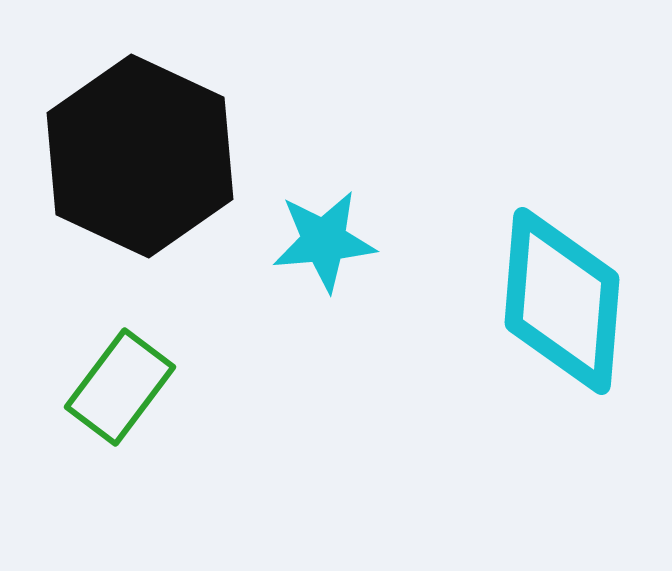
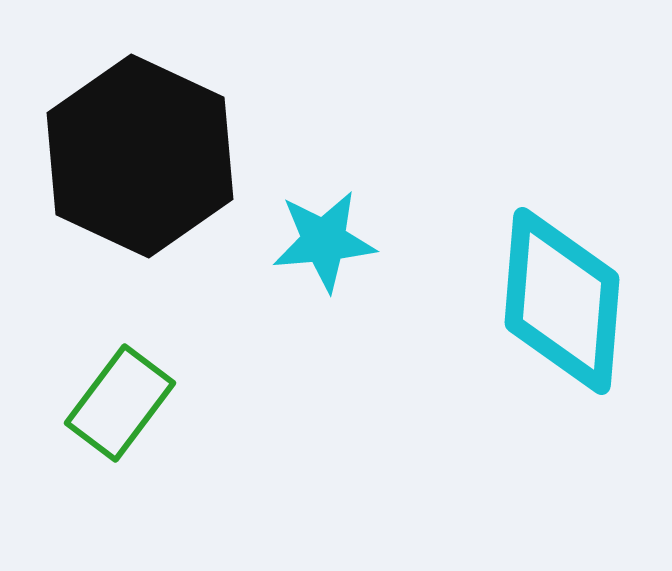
green rectangle: moved 16 px down
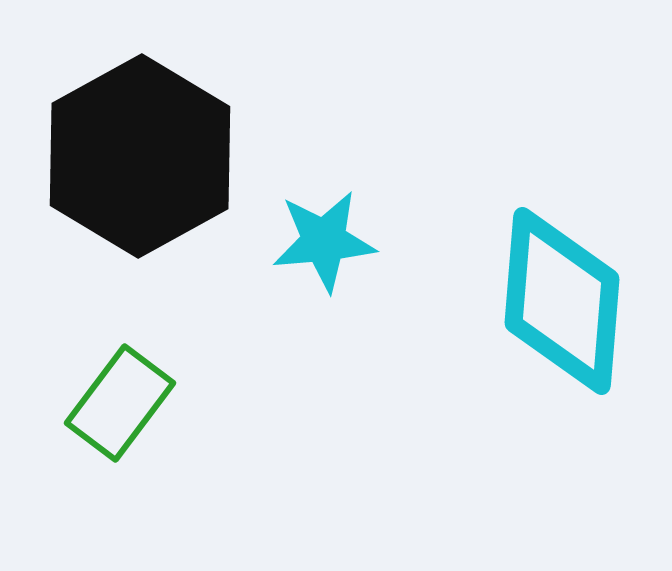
black hexagon: rotated 6 degrees clockwise
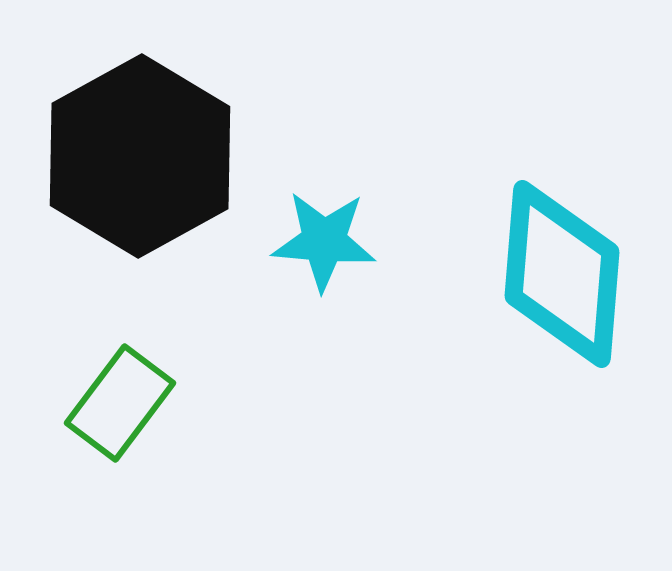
cyan star: rotated 10 degrees clockwise
cyan diamond: moved 27 px up
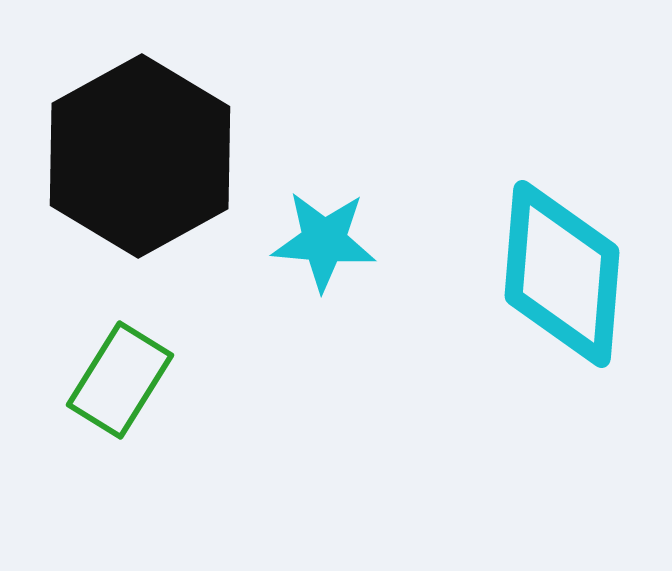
green rectangle: moved 23 px up; rotated 5 degrees counterclockwise
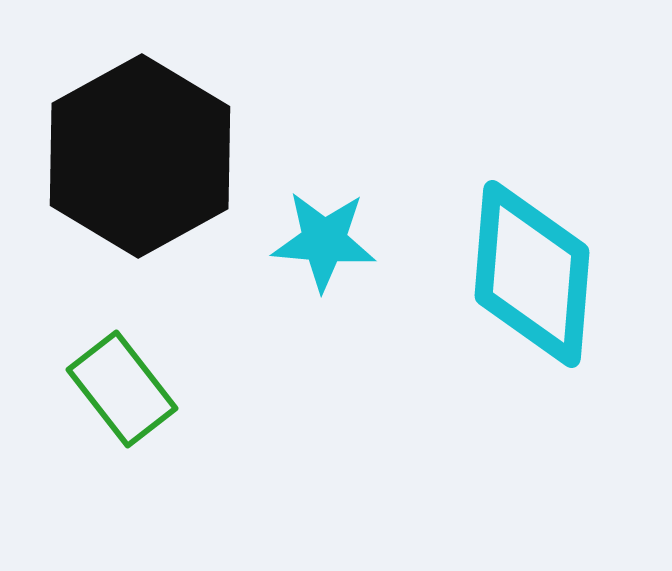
cyan diamond: moved 30 px left
green rectangle: moved 2 px right, 9 px down; rotated 70 degrees counterclockwise
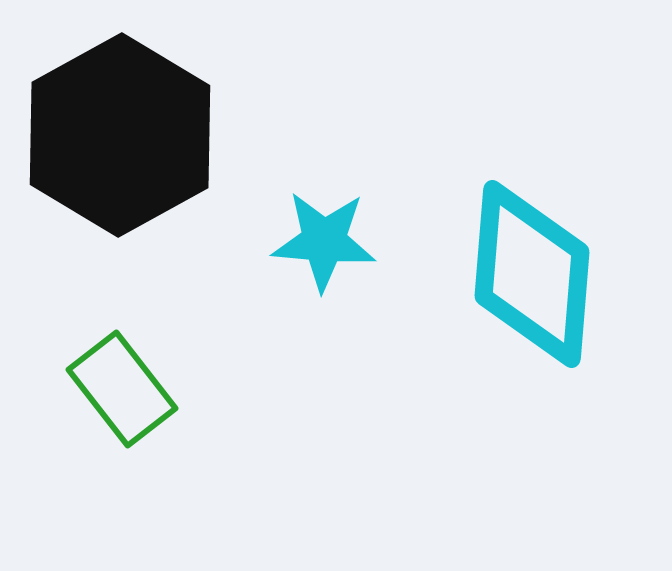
black hexagon: moved 20 px left, 21 px up
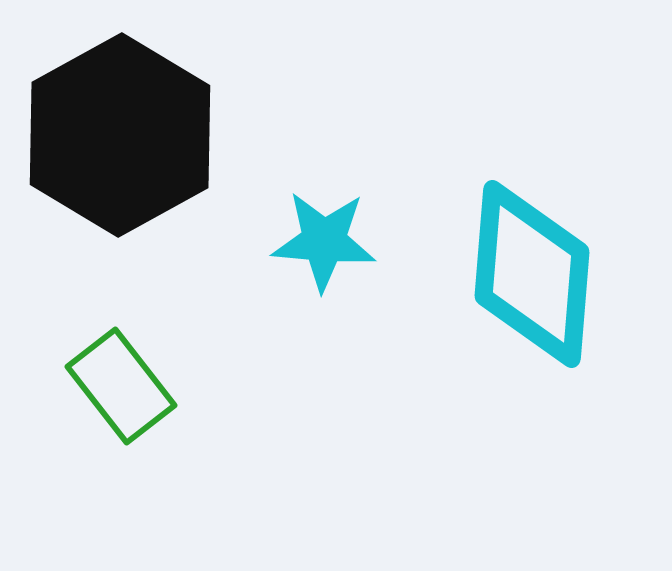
green rectangle: moved 1 px left, 3 px up
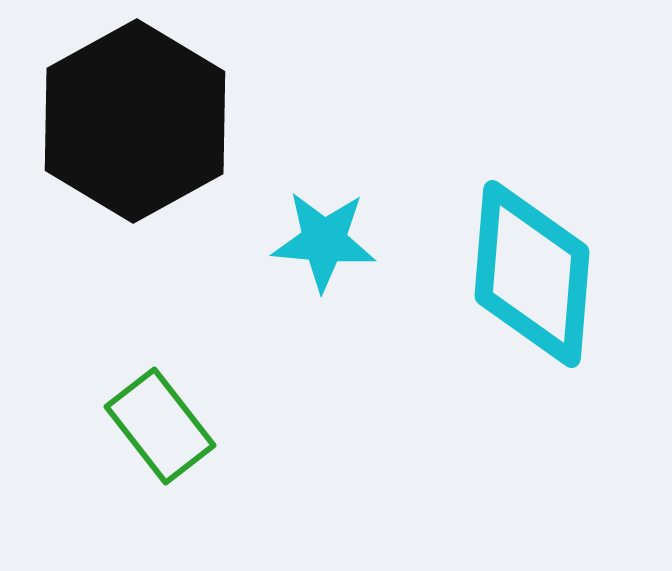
black hexagon: moved 15 px right, 14 px up
green rectangle: moved 39 px right, 40 px down
